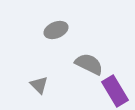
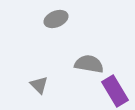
gray ellipse: moved 11 px up
gray semicircle: rotated 16 degrees counterclockwise
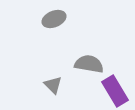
gray ellipse: moved 2 px left
gray triangle: moved 14 px right
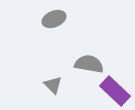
purple rectangle: rotated 16 degrees counterclockwise
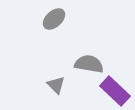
gray ellipse: rotated 20 degrees counterclockwise
gray triangle: moved 3 px right
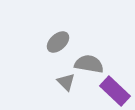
gray ellipse: moved 4 px right, 23 px down
gray triangle: moved 10 px right, 3 px up
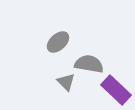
purple rectangle: moved 1 px right, 1 px up
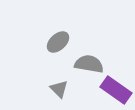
gray triangle: moved 7 px left, 7 px down
purple rectangle: rotated 8 degrees counterclockwise
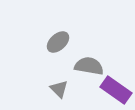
gray semicircle: moved 2 px down
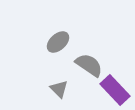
gray semicircle: moved 1 px up; rotated 24 degrees clockwise
purple rectangle: moved 1 px left; rotated 12 degrees clockwise
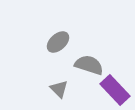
gray semicircle: rotated 16 degrees counterclockwise
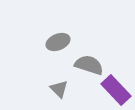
gray ellipse: rotated 20 degrees clockwise
purple rectangle: moved 1 px right
